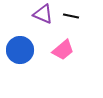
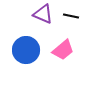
blue circle: moved 6 px right
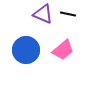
black line: moved 3 px left, 2 px up
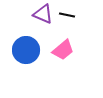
black line: moved 1 px left, 1 px down
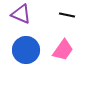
purple triangle: moved 22 px left
pink trapezoid: rotated 15 degrees counterclockwise
